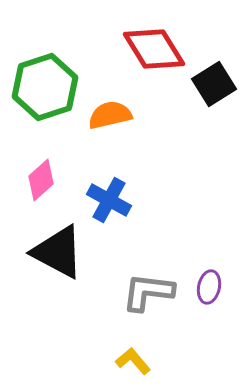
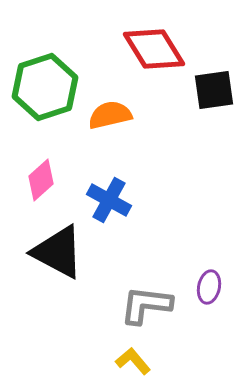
black square: moved 6 px down; rotated 24 degrees clockwise
gray L-shape: moved 2 px left, 13 px down
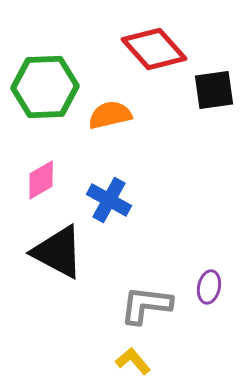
red diamond: rotated 10 degrees counterclockwise
green hexagon: rotated 16 degrees clockwise
pink diamond: rotated 12 degrees clockwise
